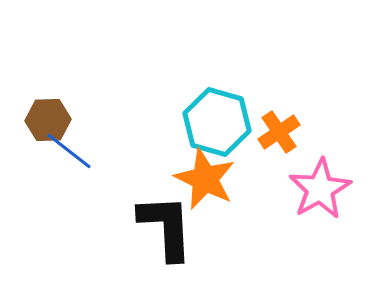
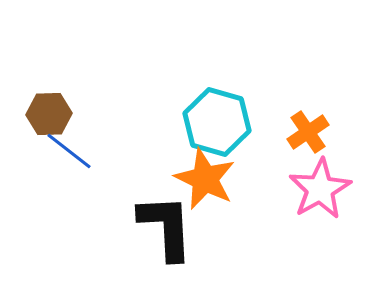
brown hexagon: moved 1 px right, 6 px up
orange cross: moved 29 px right
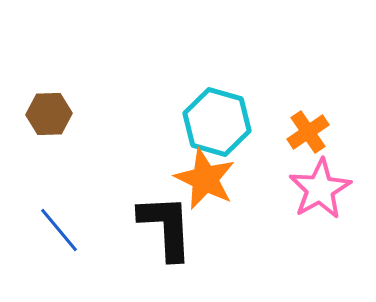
blue line: moved 10 px left, 79 px down; rotated 12 degrees clockwise
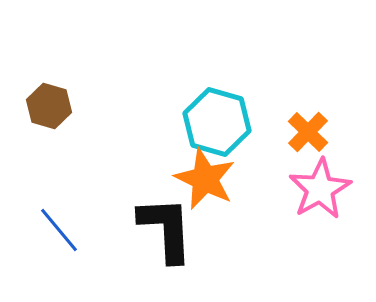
brown hexagon: moved 8 px up; rotated 18 degrees clockwise
orange cross: rotated 12 degrees counterclockwise
black L-shape: moved 2 px down
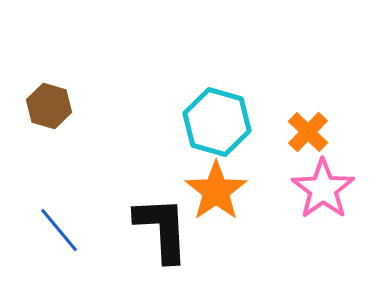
orange star: moved 11 px right, 12 px down; rotated 12 degrees clockwise
pink star: moved 3 px right; rotated 6 degrees counterclockwise
black L-shape: moved 4 px left
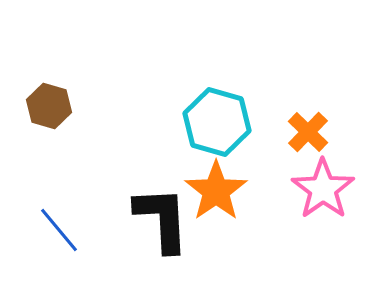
black L-shape: moved 10 px up
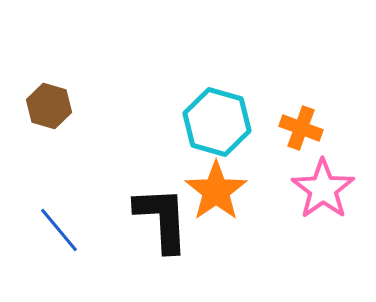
orange cross: moved 7 px left, 4 px up; rotated 24 degrees counterclockwise
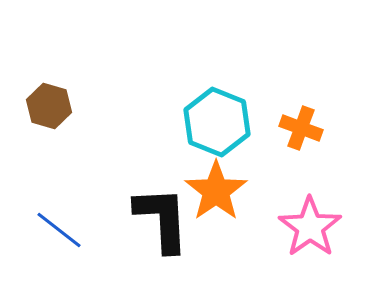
cyan hexagon: rotated 6 degrees clockwise
pink star: moved 13 px left, 38 px down
blue line: rotated 12 degrees counterclockwise
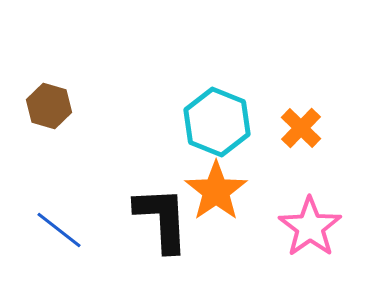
orange cross: rotated 24 degrees clockwise
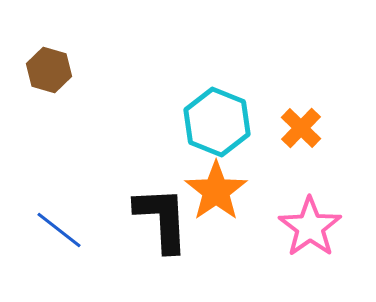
brown hexagon: moved 36 px up
